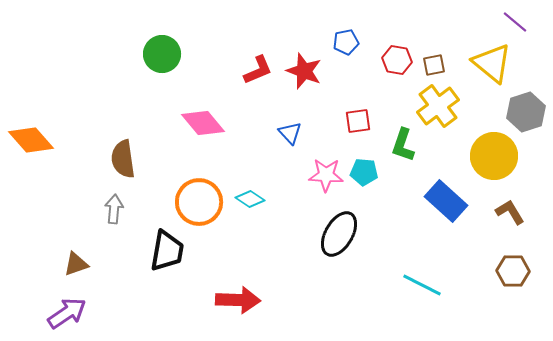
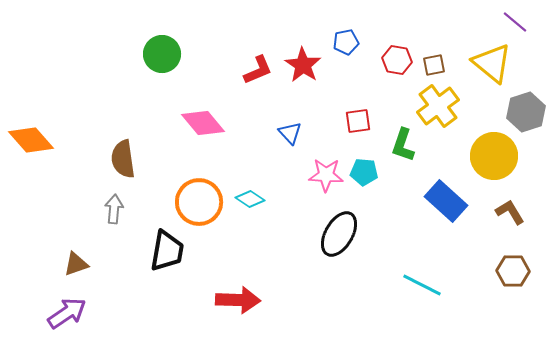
red star: moved 1 px left, 6 px up; rotated 12 degrees clockwise
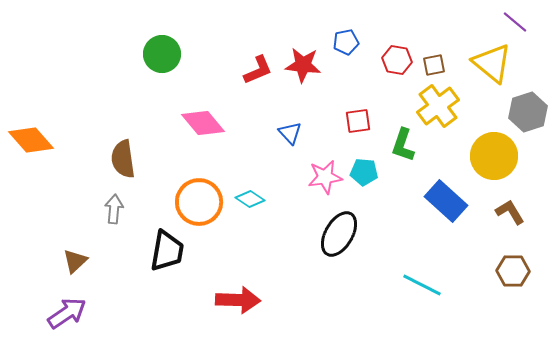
red star: rotated 27 degrees counterclockwise
gray hexagon: moved 2 px right
pink star: moved 1 px left, 2 px down; rotated 12 degrees counterclockwise
brown triangle: moved 1 px left, 3 px up; rotated 24 degrees counterclockwise
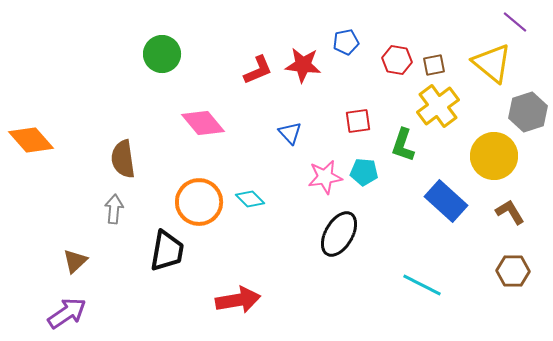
cyan diamond: rotated 12 degrees clockwise
red arrow: rotated 12 degrees counterclockwise
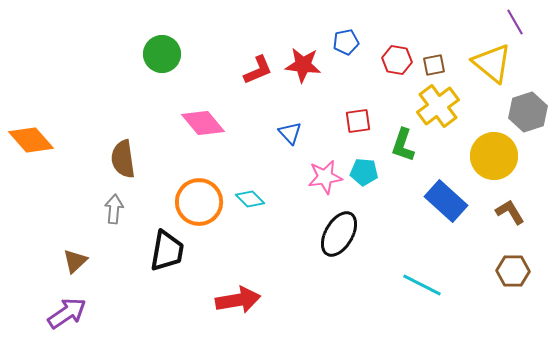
purple line: rotated 20 degrees clockwise
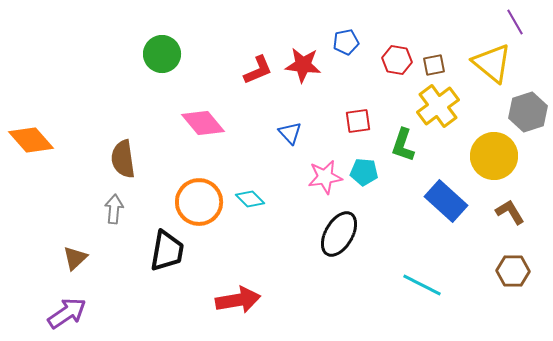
brown triangle: moved 3 px up
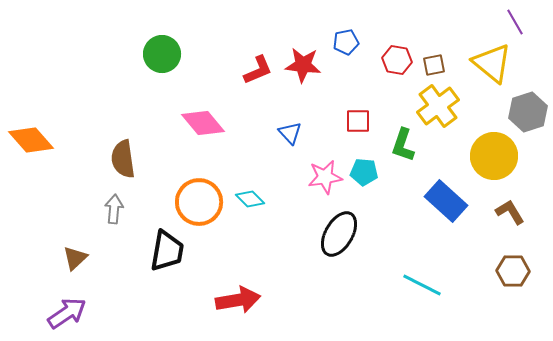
red square: rotated 8 degrees clockwise
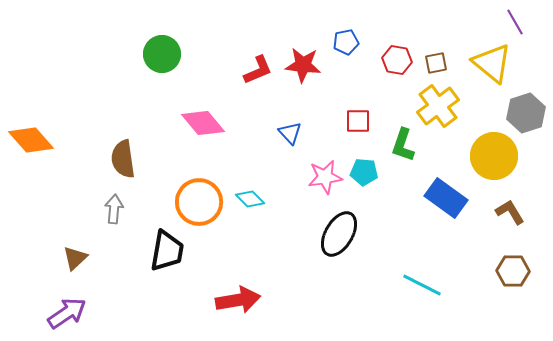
brown square: moved 2 px right, 2 px up
gray hexagon: moved 2 px left, 1 px down
blue rectangle: moved 3 px up; rotated 6 degrees counterclockwise
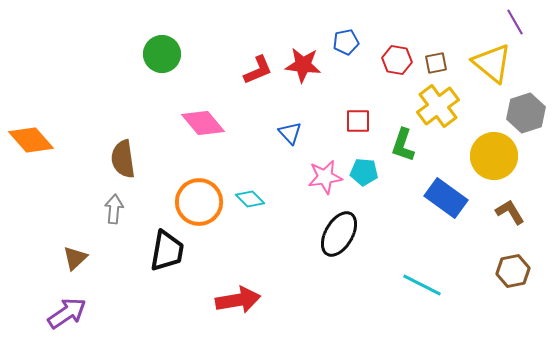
brown hexagon: rotated 12 degrees counterclockwise
